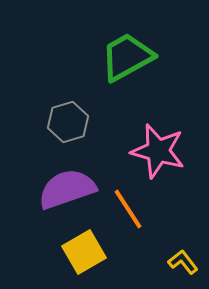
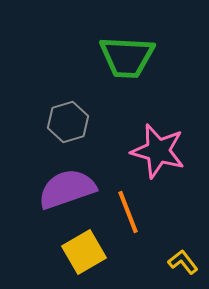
green trapezoid: rotated 148 degrees counterclockwise
orange line: moved 3 px down; rotated 12 degrees clockwise
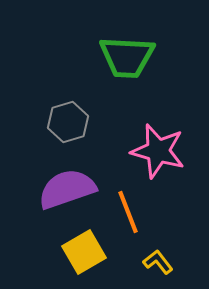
yellow L-shape: moved 25 px left
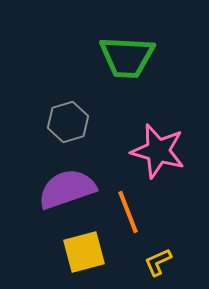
yellow square: rotated 15 degrees clockwise
yellow L-shape: rotated 76 degrees counterclockwise
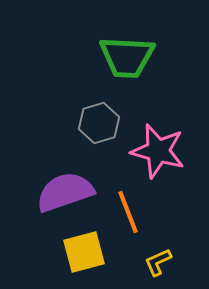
gray hexagon: moved 31 px right, 1 px down
purple semicircle: moved 2 px left, 3 px down
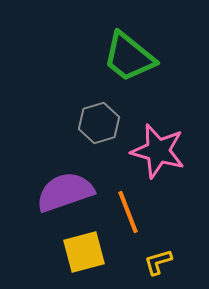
green trapezoid: moved 2 px right; rotated 36 degrees clockwise
yellow L-shape: rotated 8 degrees clockwise
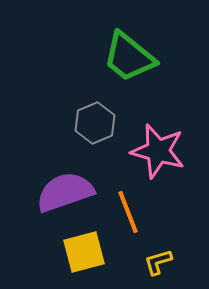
gray hexagon: moved 4 px left; rotated 6 degrees counterclockwise
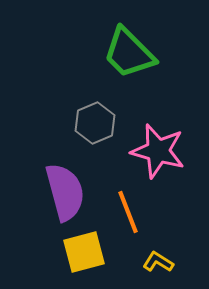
green trapezoid: moved 4 px up; rotated 6 degrees clockwise
purple semicircle: rotated 94 degrees clockwise
yellow L-shape: rotated 48 degrees clockwise
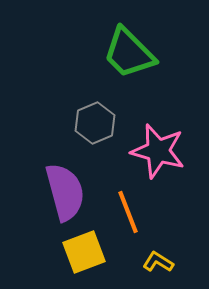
yellow square: rotated 6 degrees counterclockwise
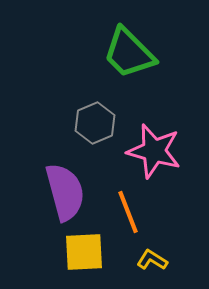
pink star: moved 4 px left
yellow square: rotated 18 degrees clockwise
yellow L-shape: moved 6 px left, 2 px up
